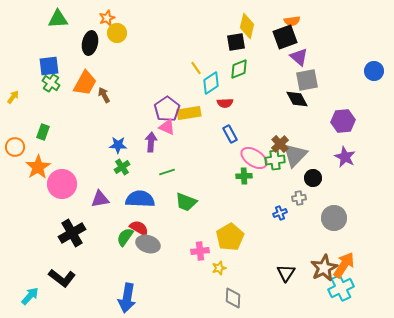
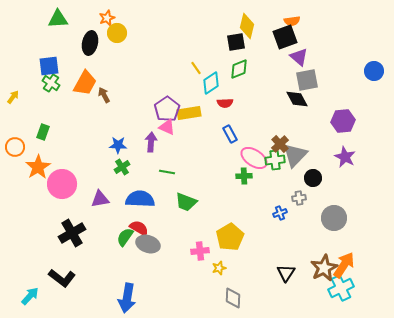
green line at (167, 172): rotated 28 degrees clockwise
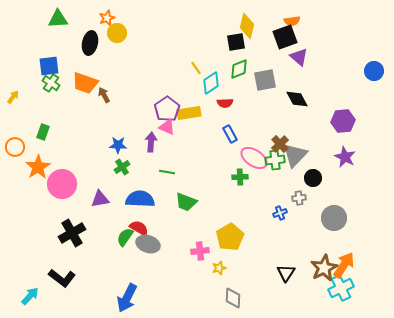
gray square at (307, 80): moved 42 px left
orange trapezoid at (85, 83): rotated 80 degrees clockwise
green cross at (244, 176): moved 4 px left, 1 px down
blue arrow at (127, 298): rotated 16 degrees clockwise
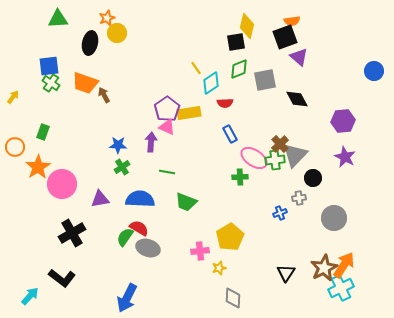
gray ellipse at (148, 244): moved 4 px down
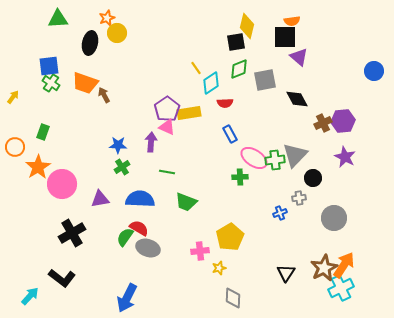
black square at (285, 37): rotated 20 degrees clockwise
brown cross at (280, 144): moved 43 px right, 21 px up; rotated 18 degrees clockwise
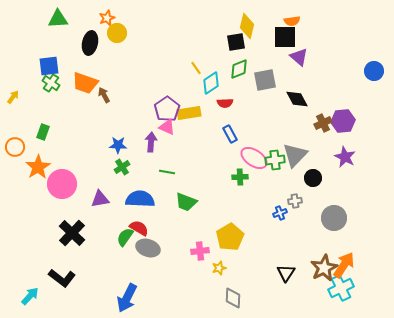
gray cross at (299, 198): moved 4 px left, 3 px down
black cross at (72, 233): rotated 16 degrees counterclockwise
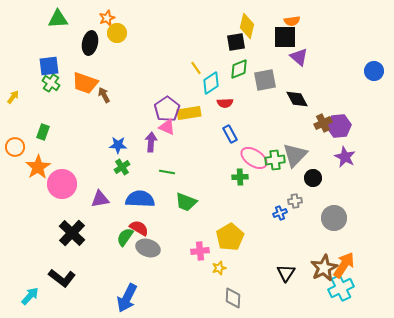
purple hexagon at (343, 121): moved 4 px left, 5 px down
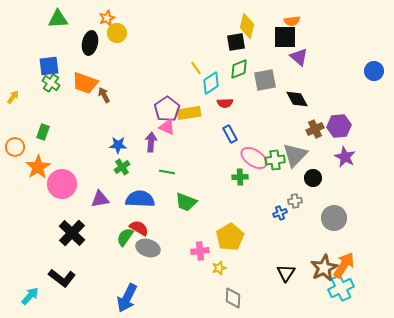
brown cross at (323, 123): moved 8 px left, 6 px down
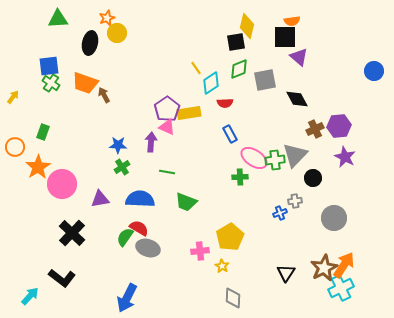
yellow star at (219, 268): moved 3 px right, 2 px up; rotated 24 degrees counterclockwise
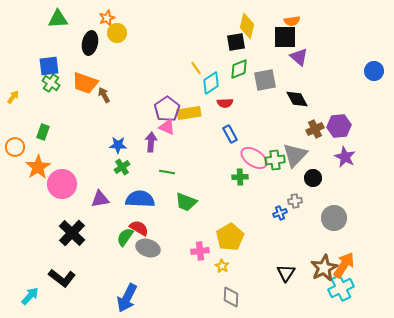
gray diamond at (233, 298): moved 2 px left, 1 px up
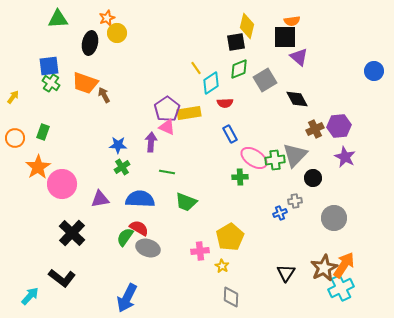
gray square at (265, 80): rotated 20 degrees counterclockwise
orange circle at (15, 147): moved 9 px up
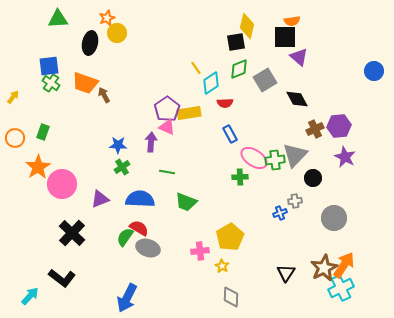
purple triangle at (100, 199): rotated 12 degrees counterclockwise
